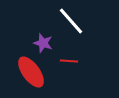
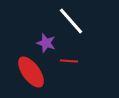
purple star: moved 3 px right
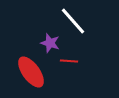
white line: moved 2 px right
purple star: moved 4 px right
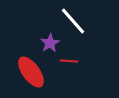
purple star: rotated 24 degrees clockwise
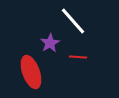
red line: moved 9 px right, 4 px up
red ellipse: rotated 16 degrees clockwise
